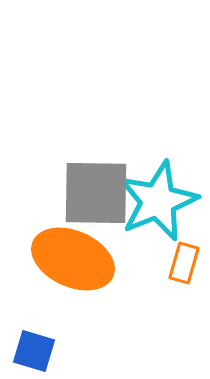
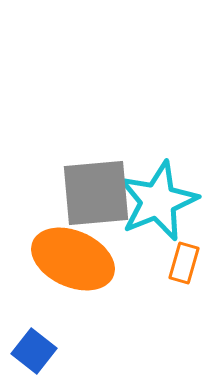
gray square: rotated 6 degrees counterclockwise
blue square: rotated 21 degrees clockwise
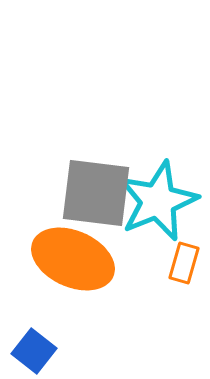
gray square: rotated 12 degrees clockwise
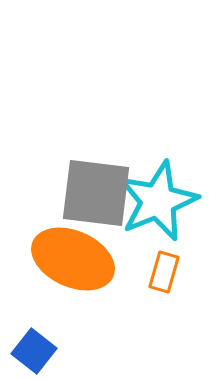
orange rectangle: moved 20 px left, 9 px down
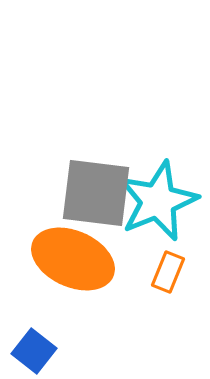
orange rectangle: moved 4 px right; rotated 6 degrees clockwise
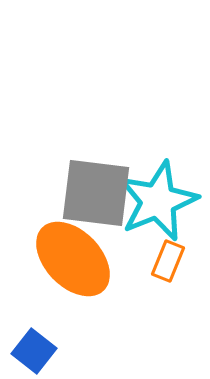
orange ellipse: rotated 22 degrees clockwise
orange rectangle: moved 11 px up
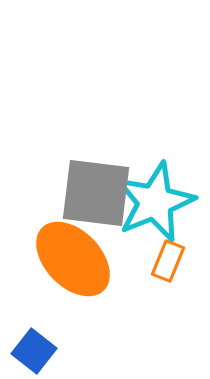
cyan star: moved 3 px left, 1 px down
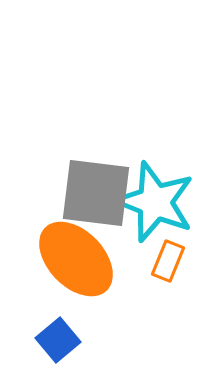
cyan star: rotated 28 degrees counterclockwise
orange ellipse: moved 3 px right
blue square: moved 24 px right, 11 px up; rotated 12 degrees clockwise
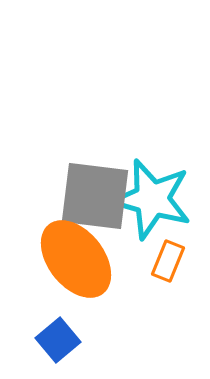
gray square: moved 1 px left, 3 px down
cyan star: moved 3 px left, 3 px up; rotated 6 degrees counterclockwise
orange ellipse: rotated 6 degrees clockwise
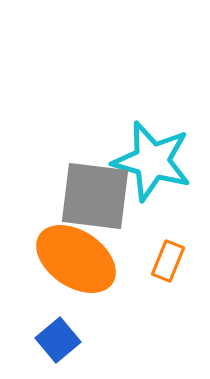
cyan star: moved 38 px up
orange ellipse: rotated 18 degrees counterclockwise
